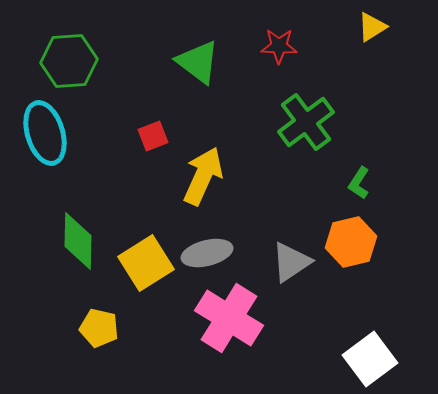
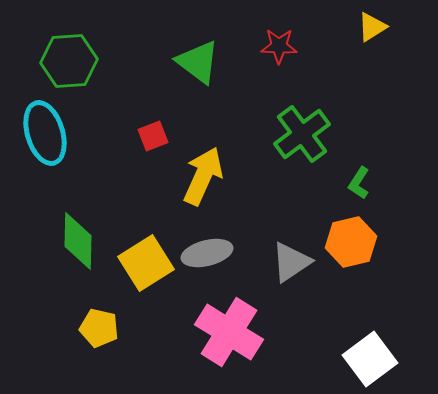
green cross: moved 4 px left, 12 px down
pink cross: moved 14 px down
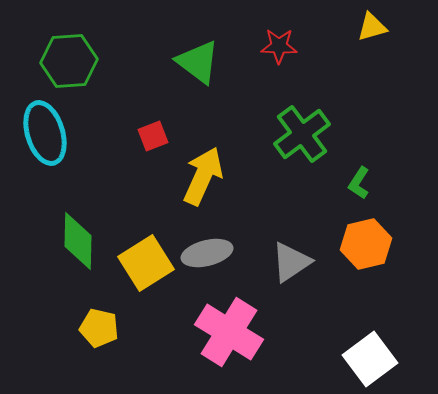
yellow triangle: rotated 16 degrees clockwise
orange hexagon: moved 15 px right, 2 px down
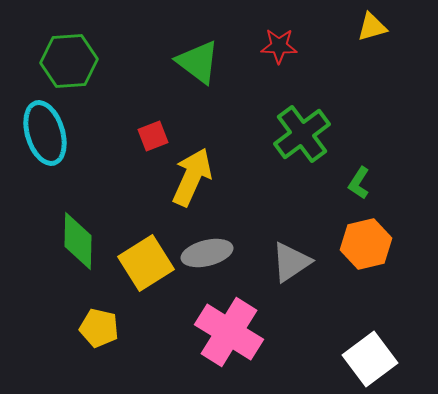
yellow arrow: moved 11 px left, 1 px down
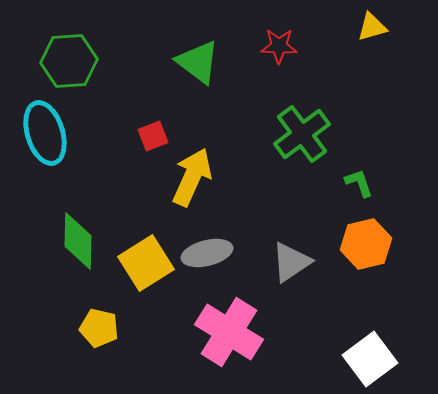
green L-shape: rotated 128 degrees clockwise
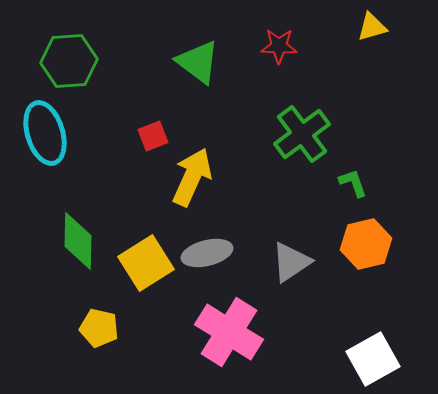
green L-shape: moved 6 px left
white square: moved 3 px right; rotated 8 degrees clockwise
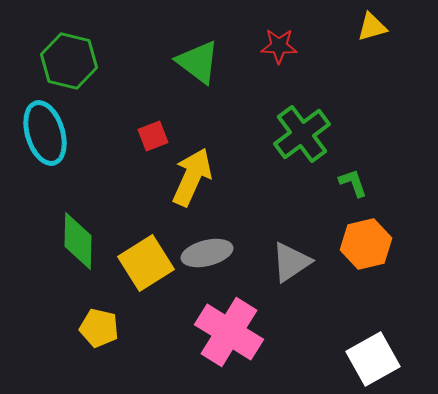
green hexagon: rotated 18 degrees clockwise
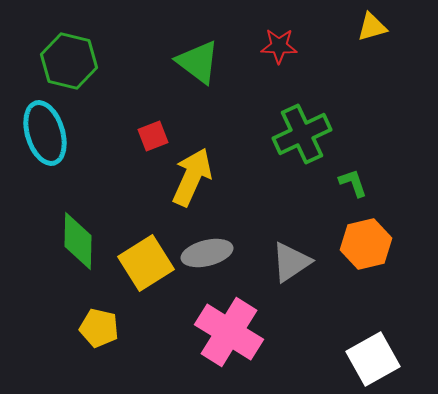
green cross: rotated 12 degrees clockwise
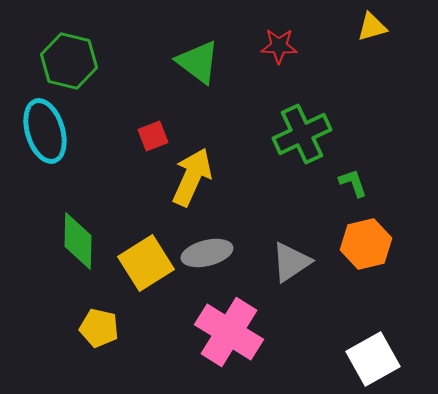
cyan ellipse: moved 2 px up
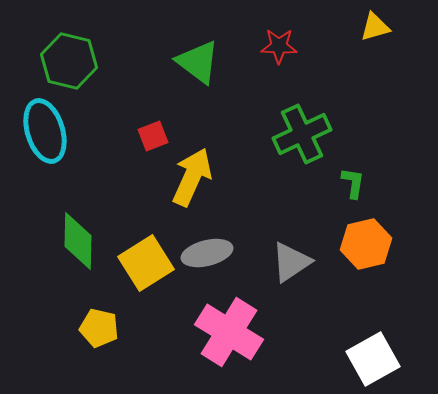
yellow triangle: moved 3 px right
green L-shape: rotated 28 degrees clockwise
